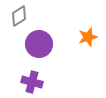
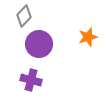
gray diamond: moved 5 px right; rotated 15 degrees counterclockwise
purple cross: moved 1 px left, 2 px up
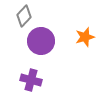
orange star: moved 3 px left
purple circle: moved 2 px right, 3 px up
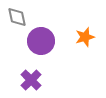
gray diamond: moved 7 px left, 1 px down; rotated 55 degrees counterclockwise
purple cross: rotated 30 degrees clockwise
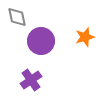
purple cross: rotated 10 degrees clockwise
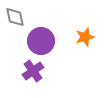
gray diamond: moved 2 px left
purple cross: moved 2 px right, 9 px up
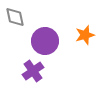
orange star: moved 2 px up
purple circle: moved 4 px right
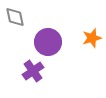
orange star: moved 7 px right, 3 px down
purple circle: moved 3 px right, 1 px down
